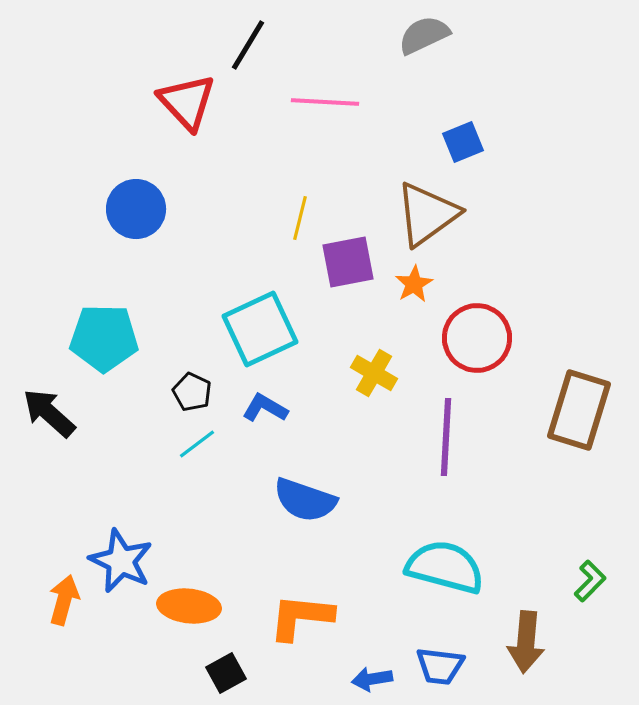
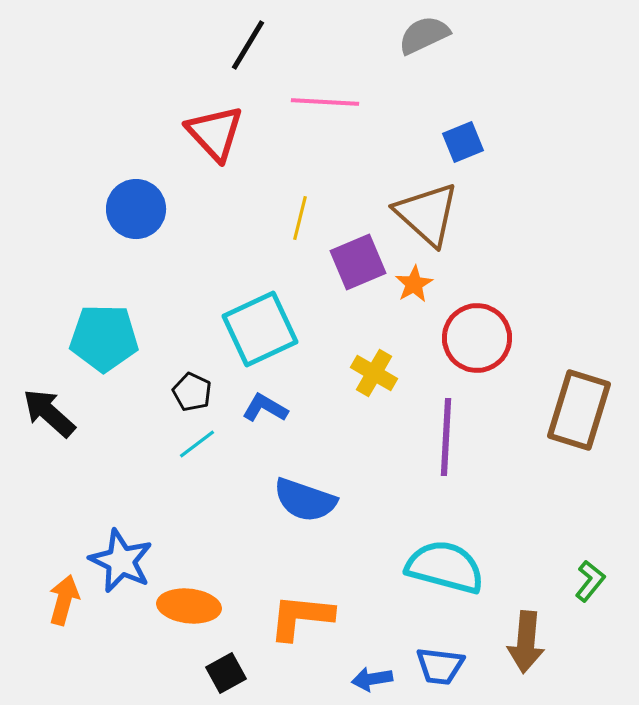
red triangle: moved 28 px right, 31 px down
brown triangle: rotated 42 degrees counterclockwise
purple square: moved 10 px right; rotated 12 degrees counterclockwise
green L-shape: rotated 6 degrees counterclockwise
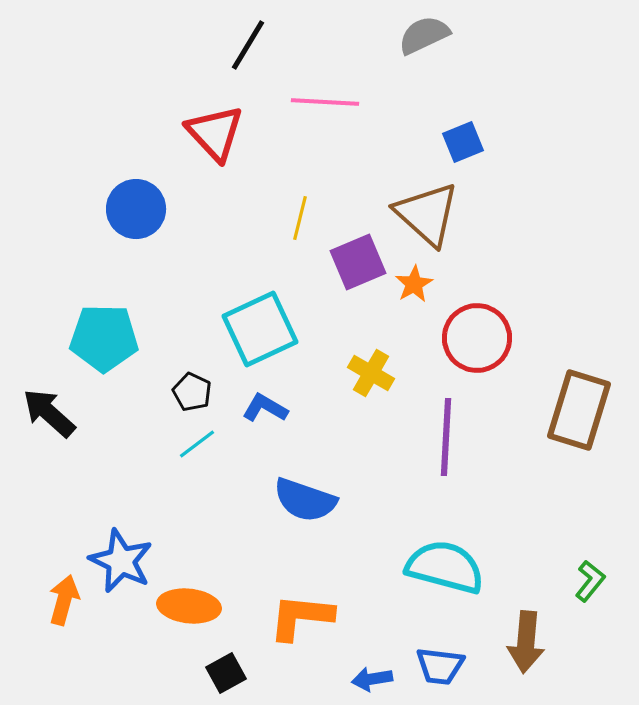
yellow cross: moved 3 px left
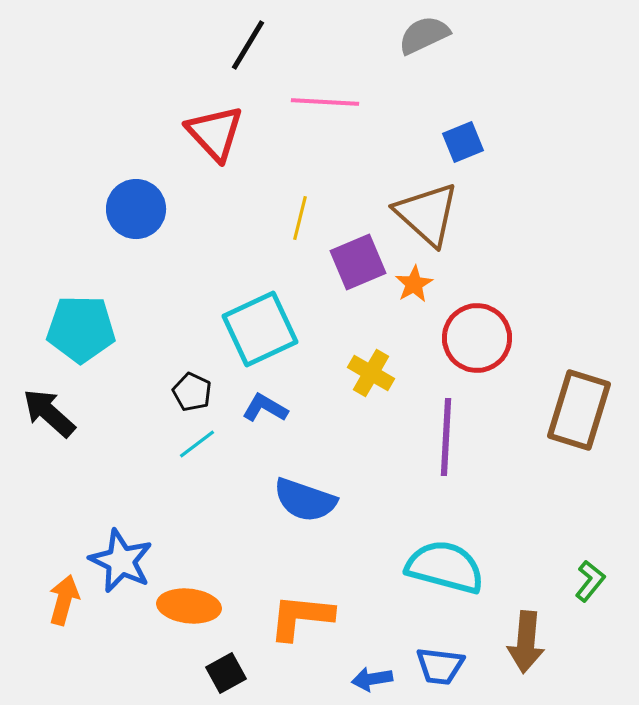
cyan pentagon: moved 23 px left, 9 px up
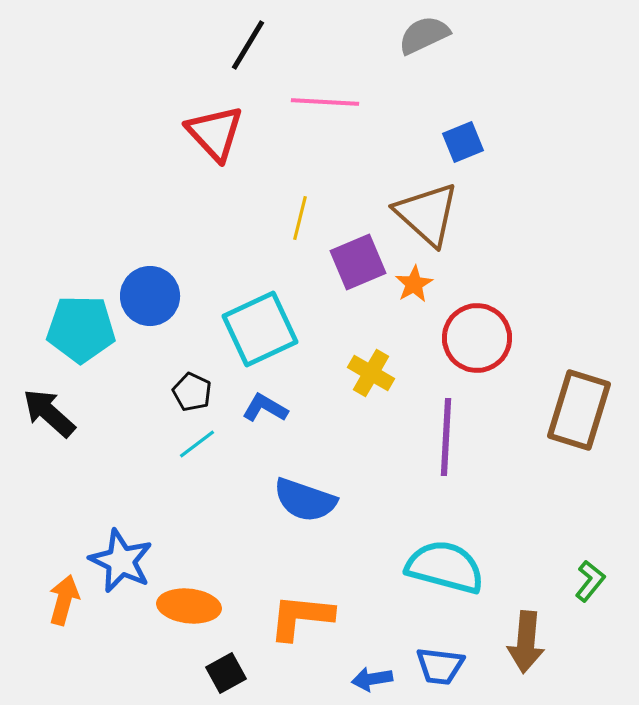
blue circle: moved 14 px right, 87 px down
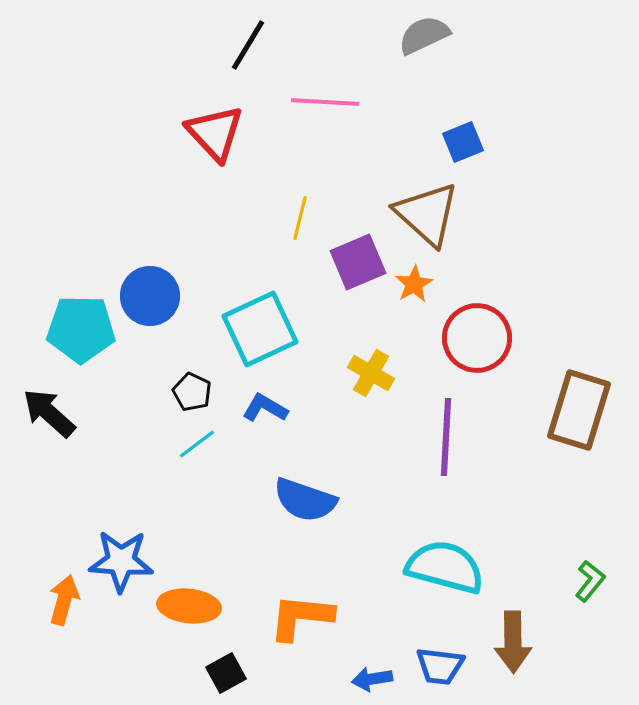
blue star: rotated 22 degrees counterclockwise
brown arrow: moved 13 px left; rotated 6 degrees counterclockwise
